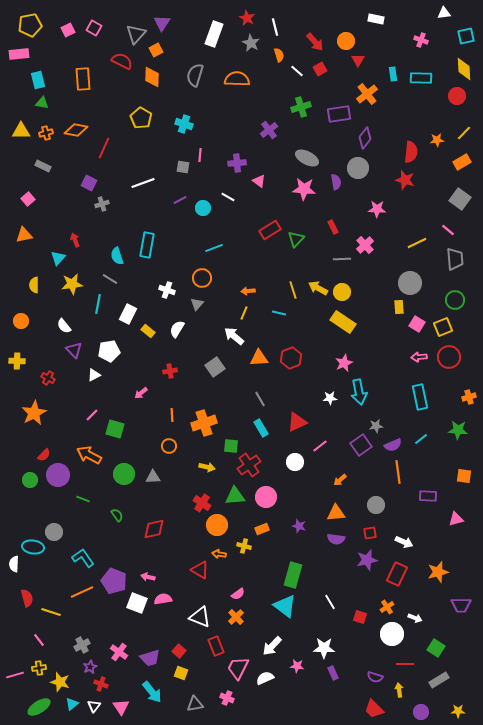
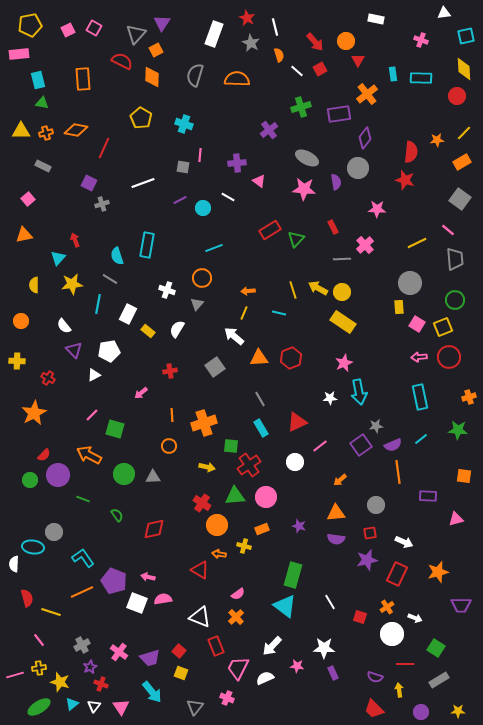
gray triangle at (195, 704): moved 3 px down; rotated 42 degrees counterclockwise
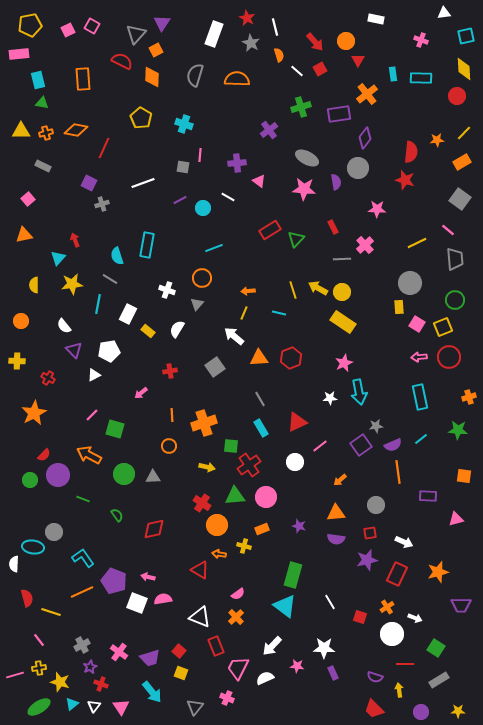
pink square at (94, 28): moved 2 px left, 2 px up
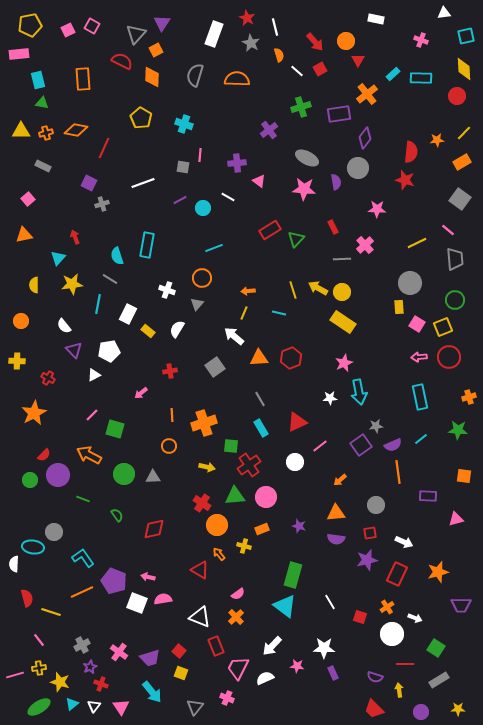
cyan rectangle at (393, 74): rotated 56 degrees clockwise
red arrow at (75, 240): moved 3 px up
orange arrow at (219, 554): rotated 40 degrees clockwise
yellow star at (458, 711): moved 2 px up
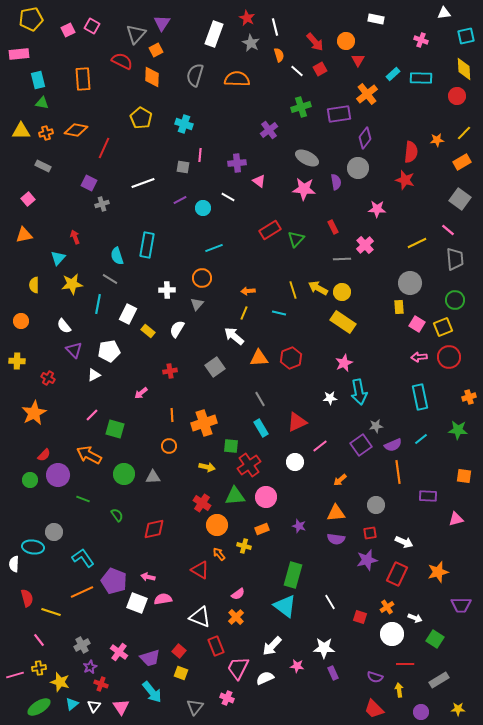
yellow pentagon at (30, 25): moved 1 px right, 6 px up
white cross at (167, 290): rotated 21 degrees counterclockwise
green square at (436, 648): moved 1 px left, 9 px up
